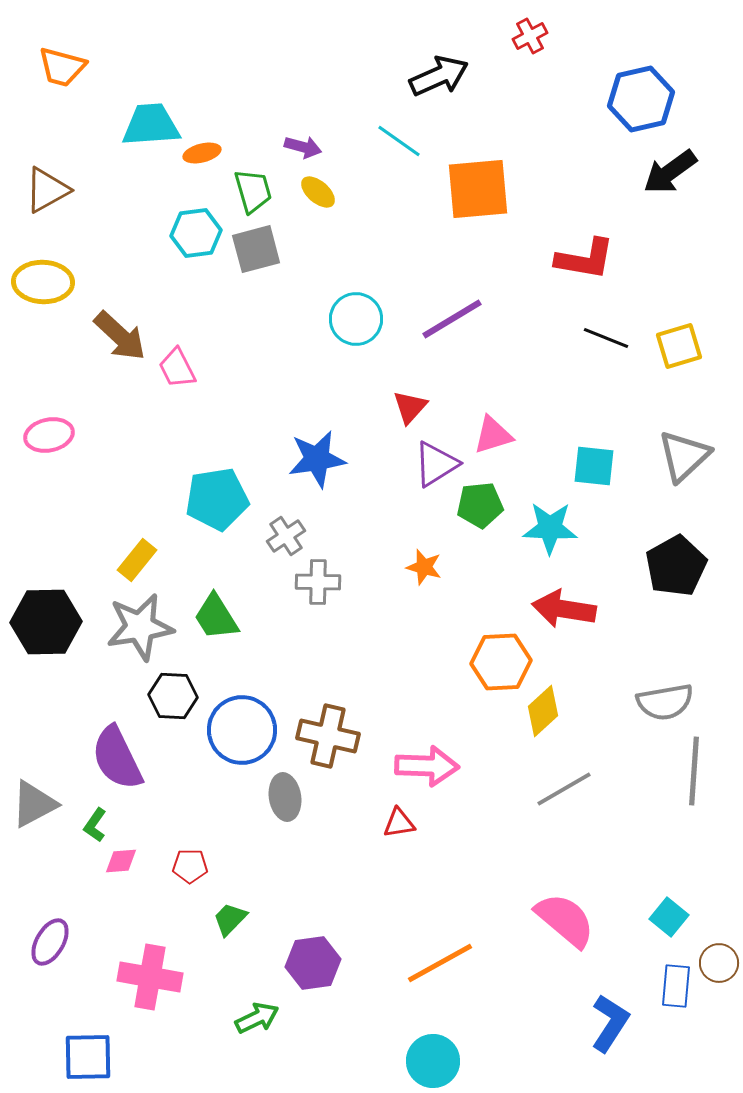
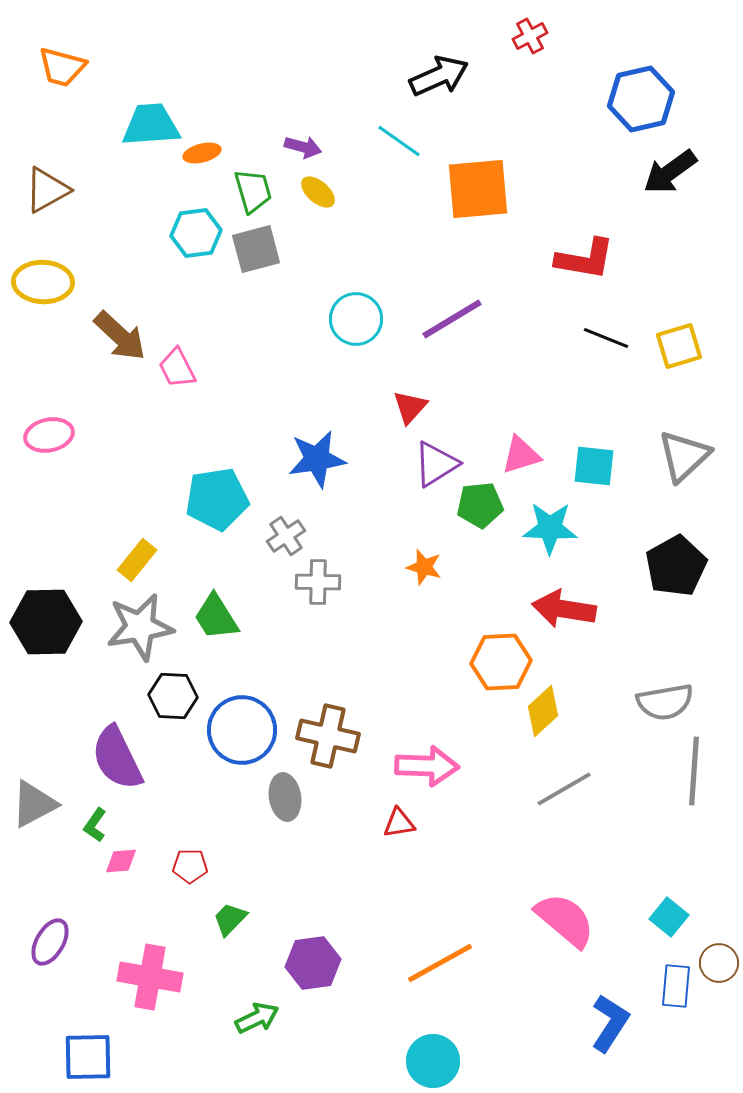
pink triangle at (493, 435): moved 28 px right, 20 px down
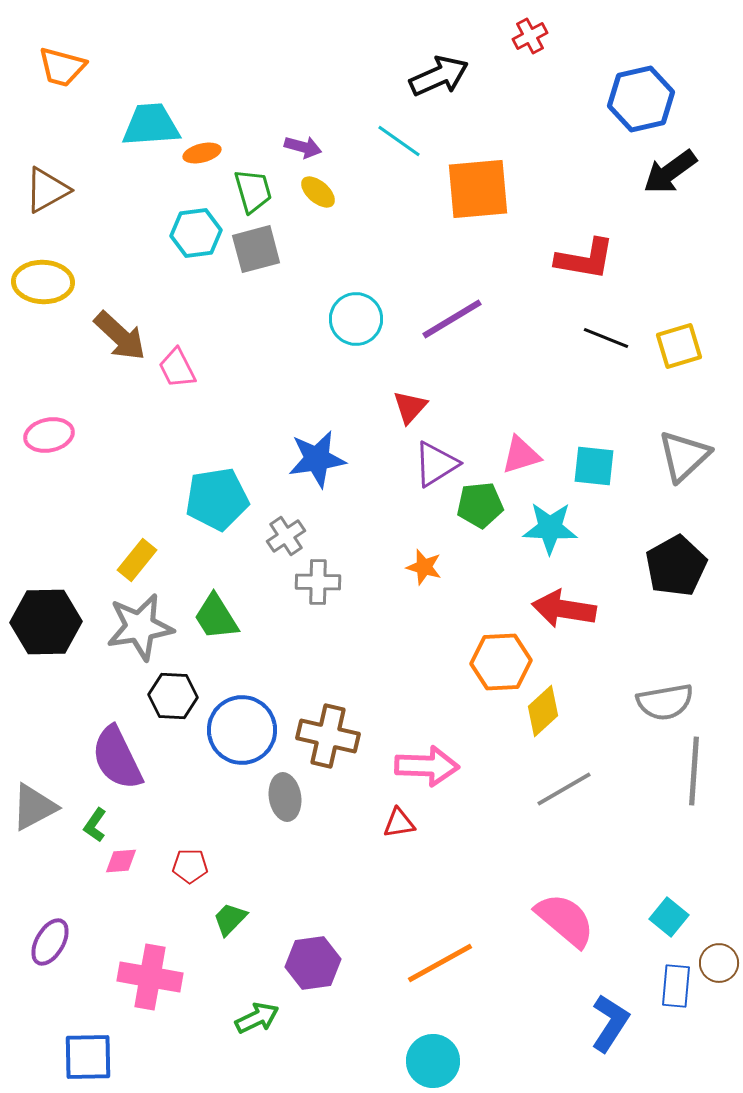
gray triangle at (34, 804): moved 3 px down
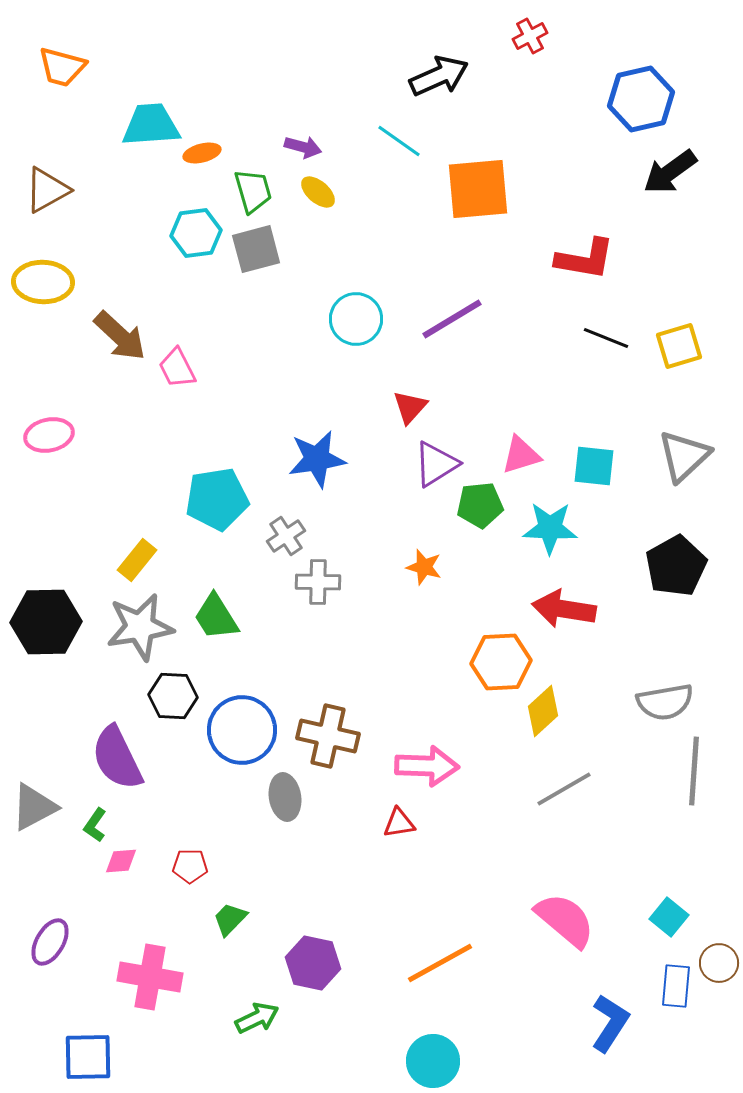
purple hexagon at (313, 963): rotated 20 degrees clockwise
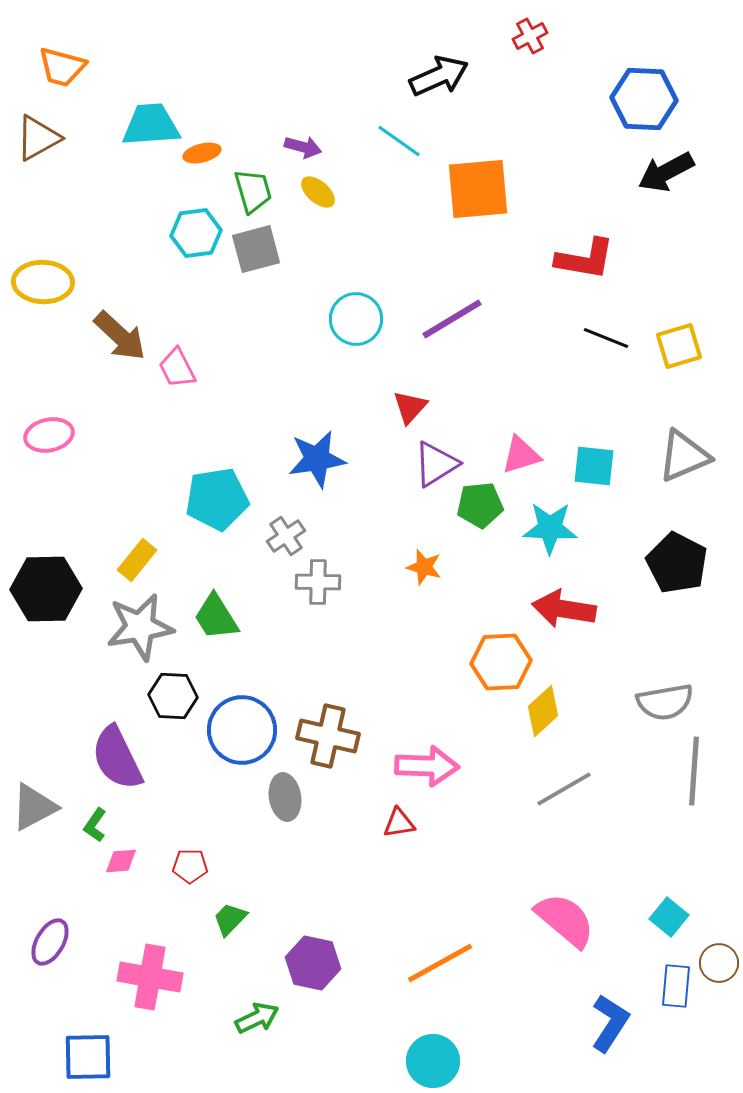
blue hexagon at (641, 99): moved 3 px right; rotated 16 degrees clockwise
black arrow at (670, 172): moved 4 px left; rotated 8 degrees clockwise
brown triangle at (47, 190): moved 9 px left, 52 px up
gray triangle at (684, 456): rotated 20 degrees clockwise
black pentagon at (676, 566): moved 1 px right, 3 px up; rotated 16 degrees counterclockwise
black hexagon at (46, 622): moved 33 px up
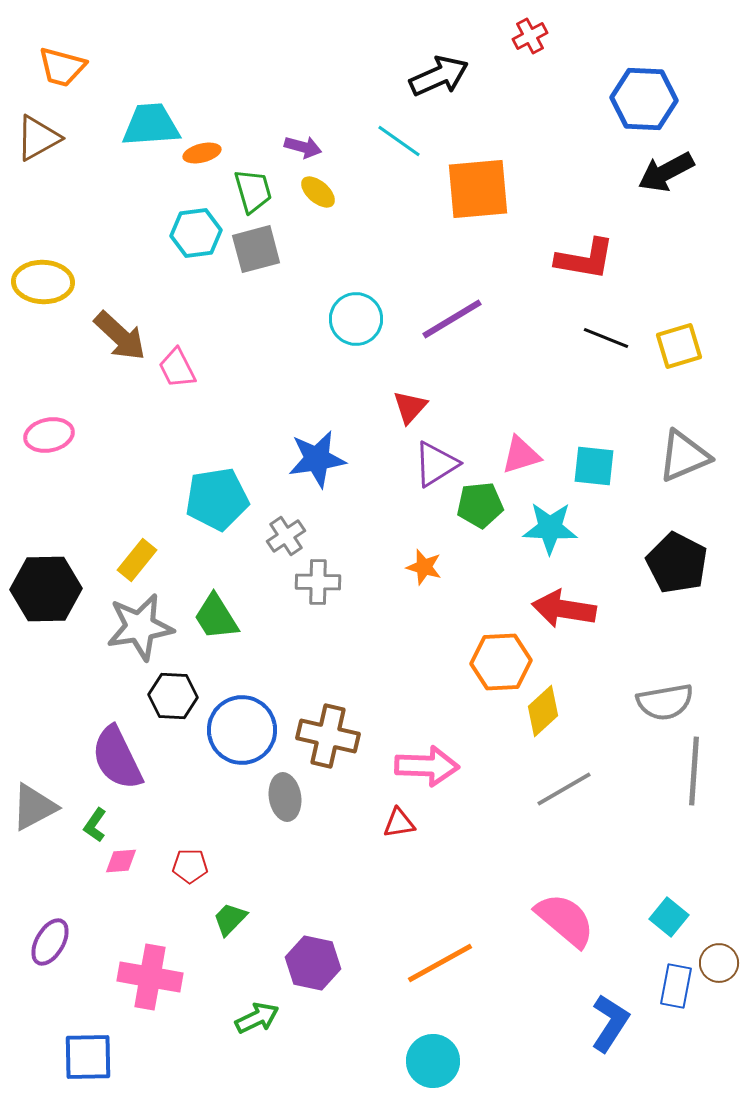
blue rectangle at (676, 986): rotated 6 degrees clockwise
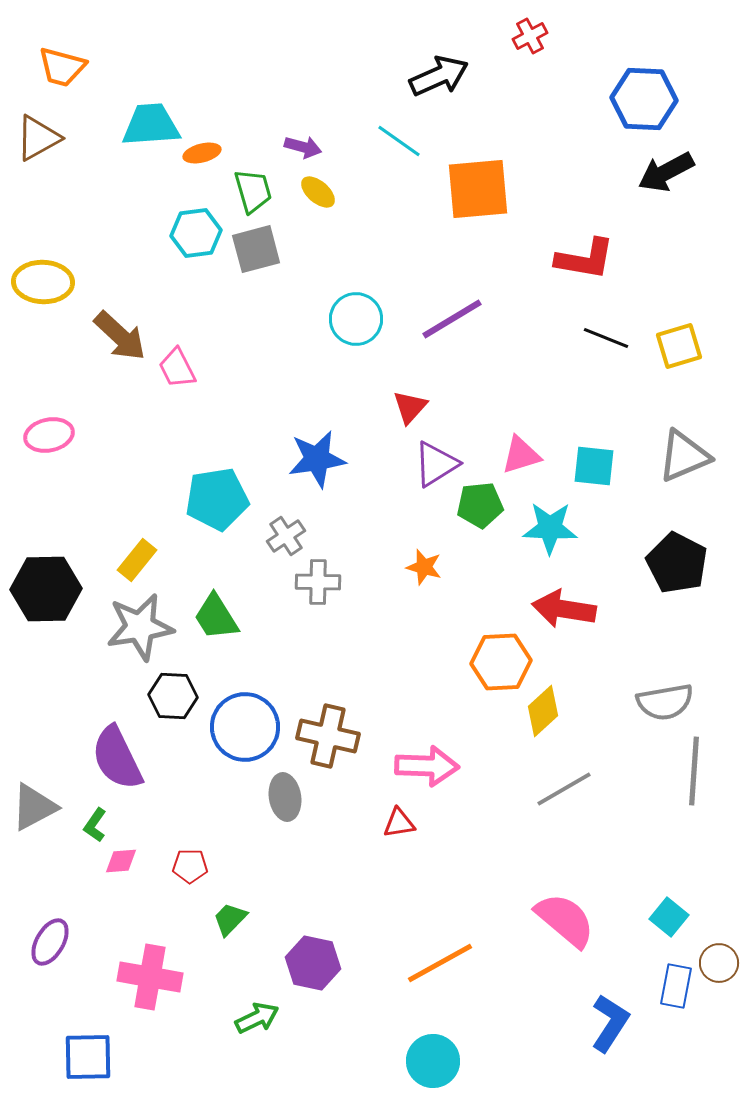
blue circle at (242, 730): moved 3 px right, 3 px up
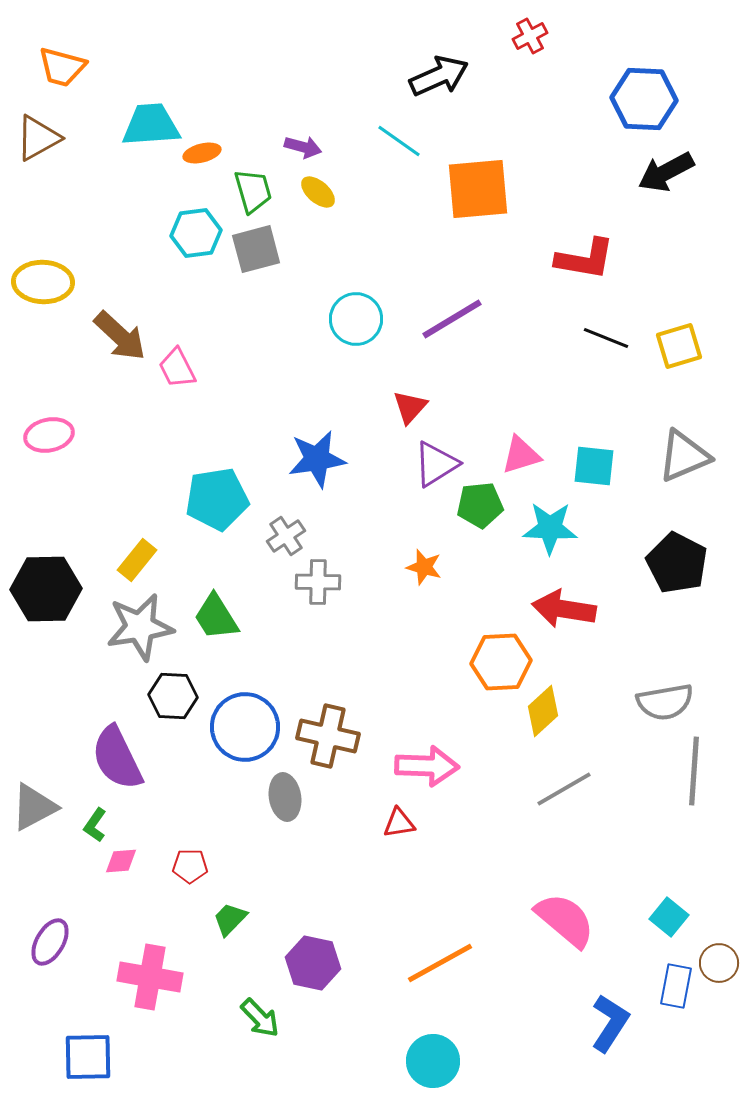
green arrow at (257, 1018): moved 3 px right; rotated 72 degrees clockwise
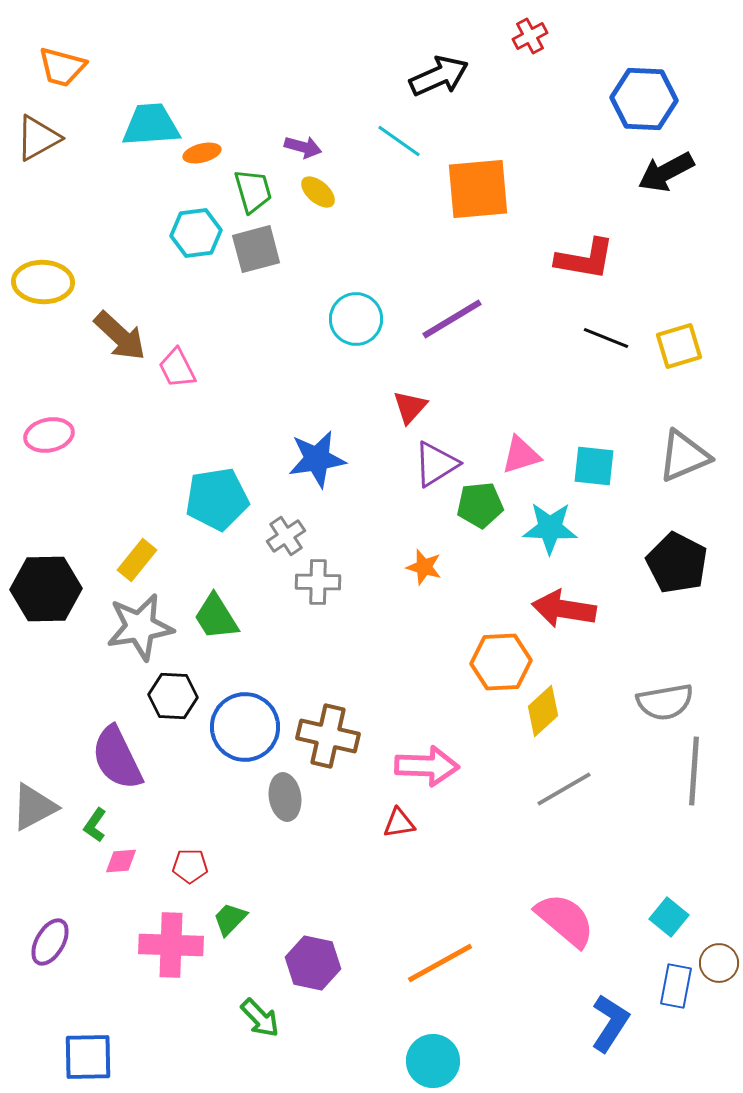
pink cross at (150, 977): moved 21 px right, 32 px up; rotated 8 degrees counterclockwise
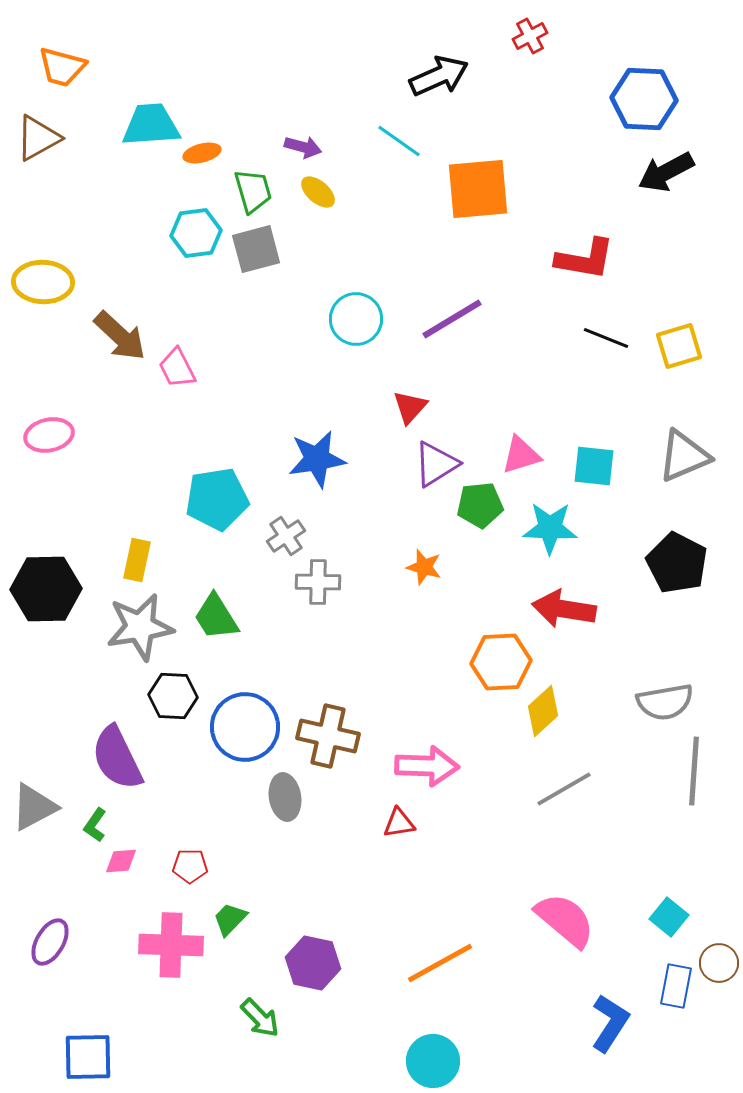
yellow rectangle at (137, 560): rotated 27 degrees counterclockwise
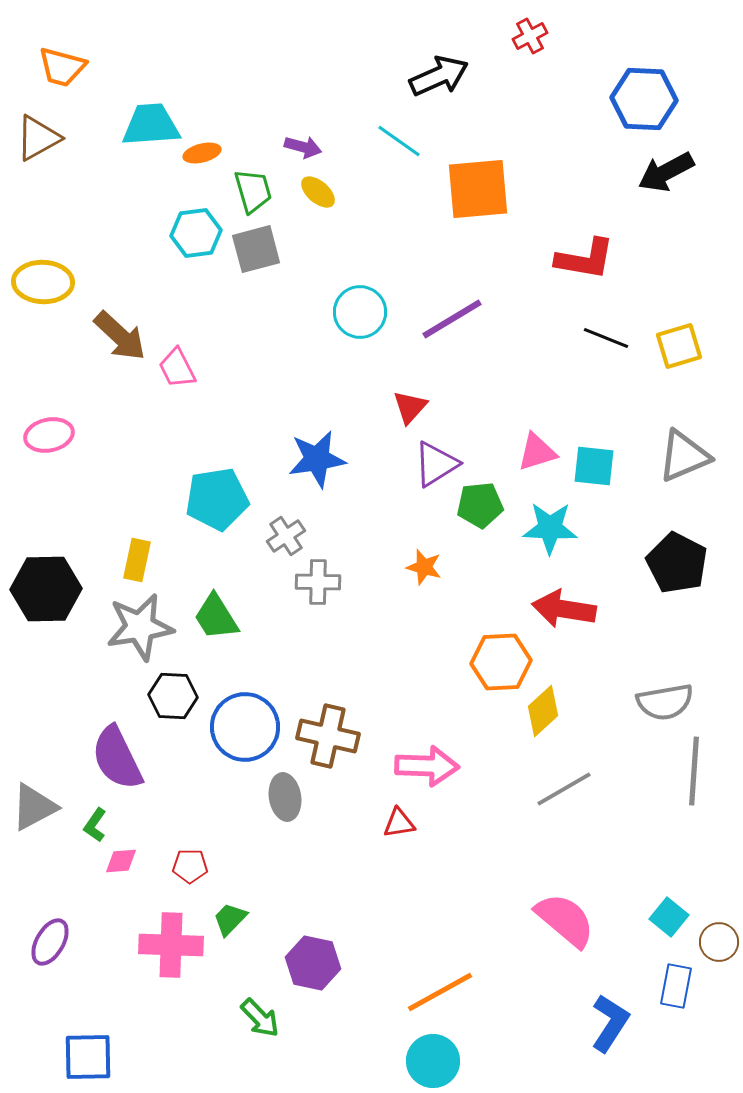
cyan circle at (356, 319): moved 4 px right, 7 px up
pink triangle at (521, 455): moved 16 px right, 3 px up
orange line at (440, 963): moved 29 px down
brown circle at (719, 963): moved 21 px up
